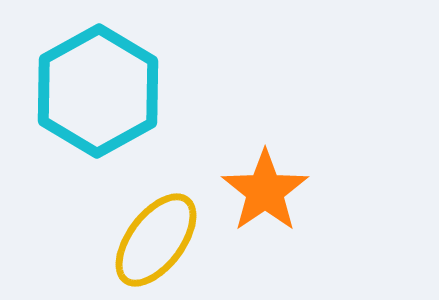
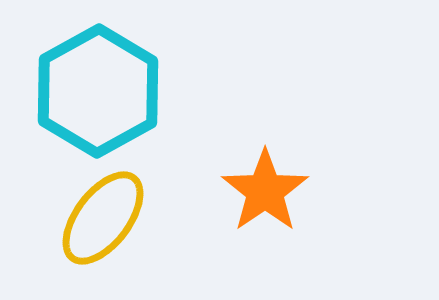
yellow ellipse: moved 53 px left, 22 px up
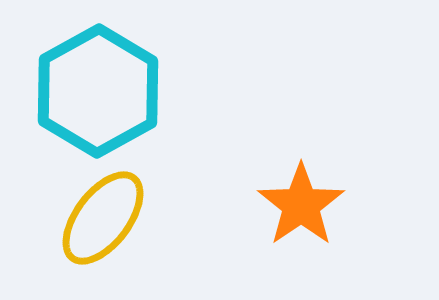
orange star: moved 36 px right, 14 px down
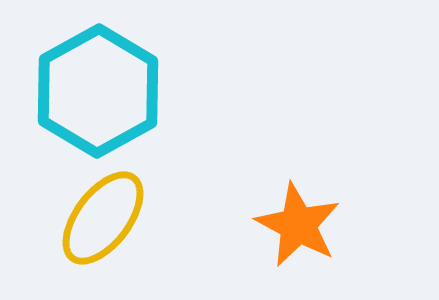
orange star: moved 3 px left, 20 px down; rotated 10 degrees counterclockwise
